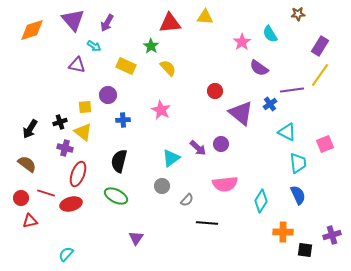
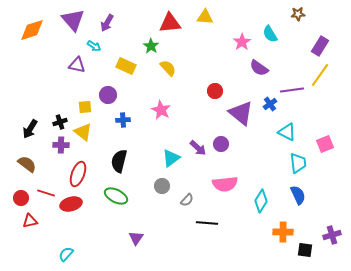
purple cross at (65, 148): moved 4 px left, 3 px up; rotated 14 degrees counterclockwise
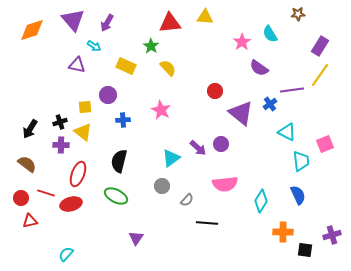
cyan trapezoid at (298, 163): moved 3 px right, 2 px up
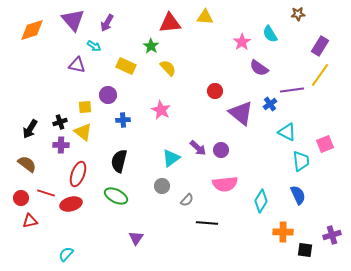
purple circle at (221, 144): moved 6 px down
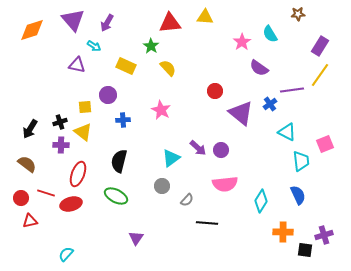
purple cross at (332, 235): moved 8 px left
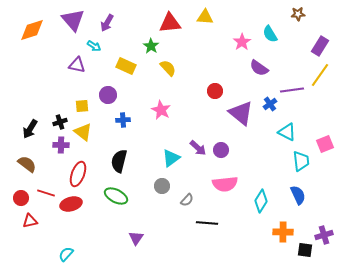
yellow square at (85, 107): moved 3 px left, 1 px up
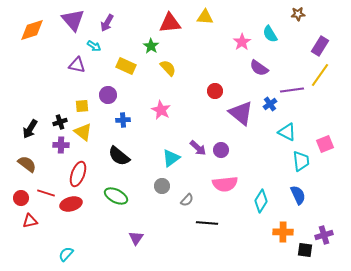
black semicircle at (119, 161): moved 5 px up; rotated 65 degrees counterclockwise
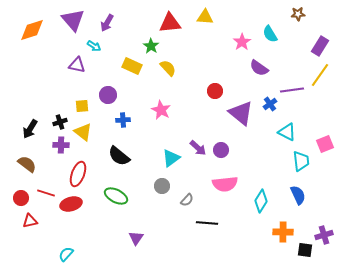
yellow rectangle at (126, 66): moved 6 px right
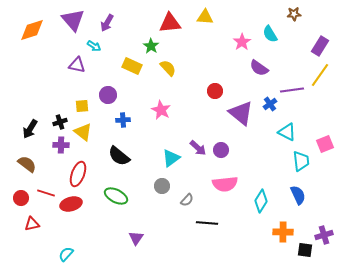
brown star at (298, 14): moved 4 px left
red triangle at (30, 221): moved 2 px right, 3 px down
